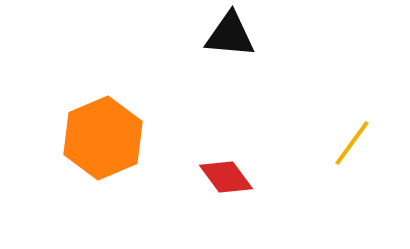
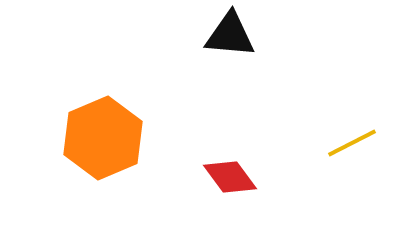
yellow line: rotated 27 degrees clockwise
red diamond: moved 4 px right
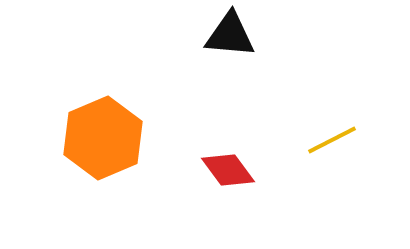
yellow line: moved 20 px left, 3 px up
red diamond: moved 2 px left, 7 px up
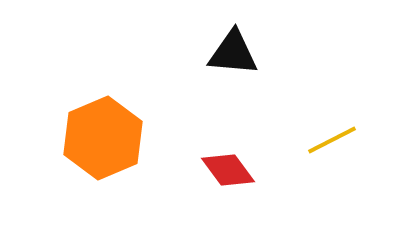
black triangle: moved 3 px right, 18 px down
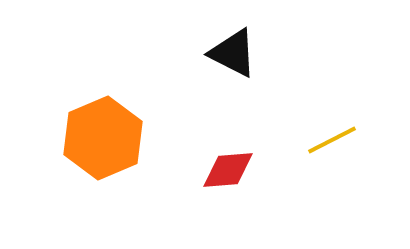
black triangle: rotated 22 degrees clockwise
red diamond: rotated 58 degrees counterclockwise
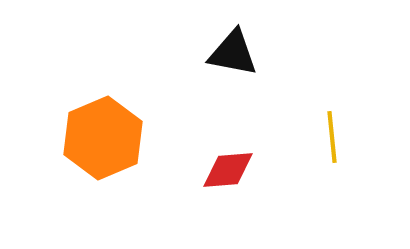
black triangle: rotated 16 degrees counterclockwise
yellow line: moved 3 px up; rotated 69 degrees counterclockwise
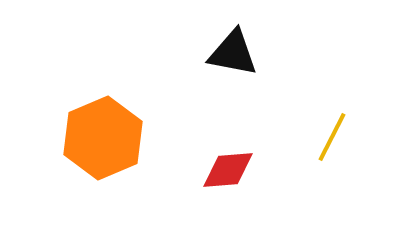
yellow line: rotated 33 degrees clockwise
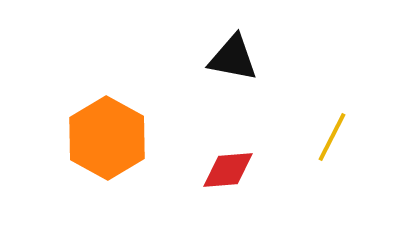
black triangle: moved 5 px down
orange hexagon: moved 4 px right; rotated 8 degrees counterclockwise
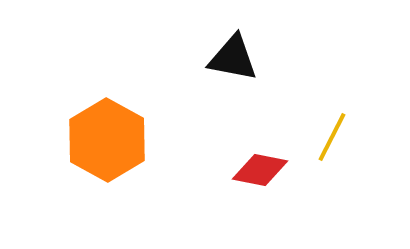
orange hexagon: moved 2 px down
red diamond: moved 32 px right; rotated 16 degrees clockwise
